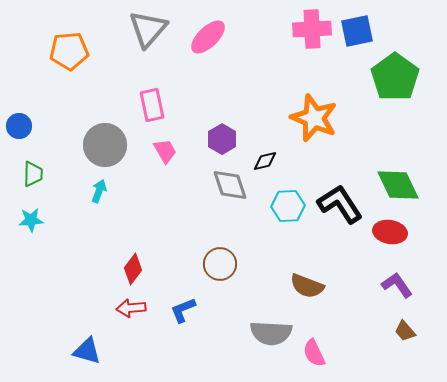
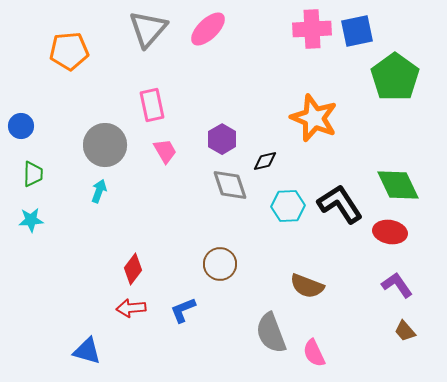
pink ellipse: moved 8 px up
blue circle: moved 2 px right
gray semicircle: rotated 66 degrees clockwise
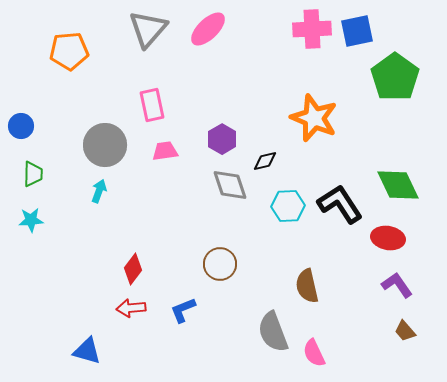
pink trapezoid: rotated 68 degrees counterclockwise
red ellipse: moved 2 px left, 6 px down
brown semicircle: rotated 56 degrees clockwise
gray semicircle: moved 2 px right, 1 px up
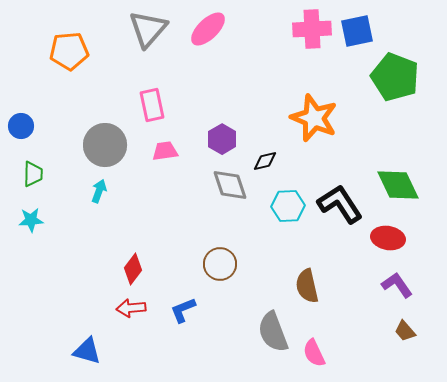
green pentagon: rotated 15 degrees counterclockwise
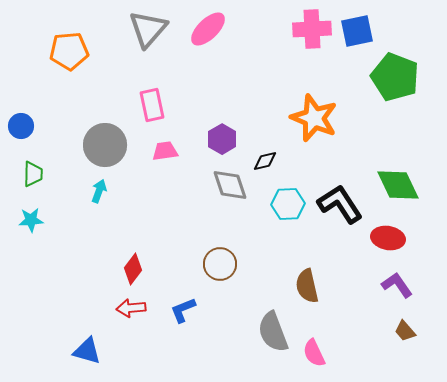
cyan hexagon: moved 2 px up
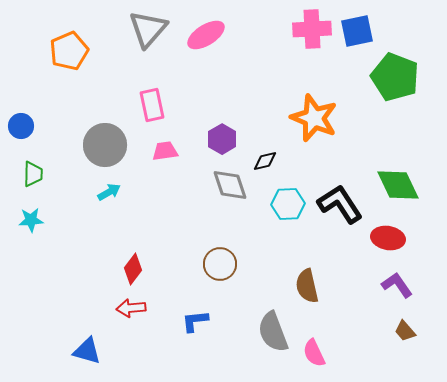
pink ellipse: moved 2 px left, 6 px down; rotated 12 degrees clockwise
orange pentagon: rotated 18 degrees counterclockwise
cyan arrow: moved 10 px right, 1 px down; rotated 40 degrees clockwise
blue L-shape: moved 12 px right, 11 px down; rotated 16 degrees clockwise
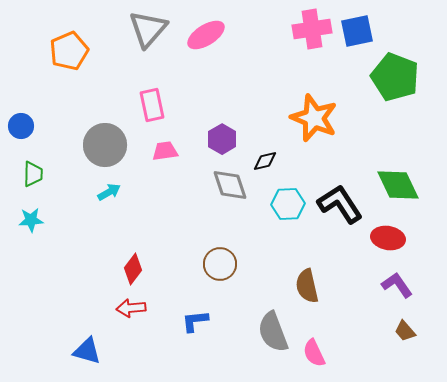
pink cross: rotated 6 degrees counterclockwise
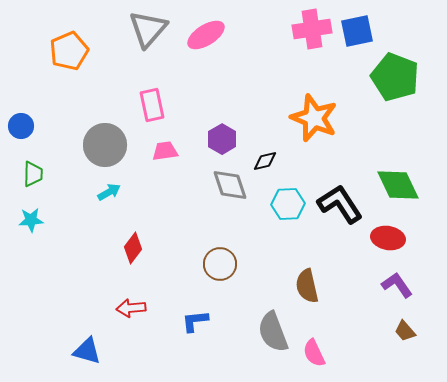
red diamond: moved 21 px up
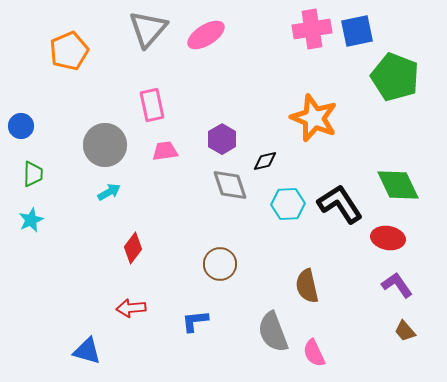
cyan star: rotated 20 degrees counterclockwise
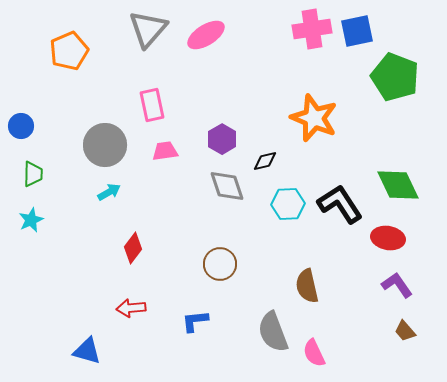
gray diamond: moved 3 px left, 1 px down
